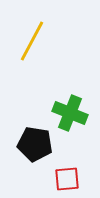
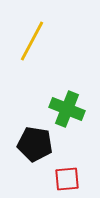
green cross: moved 3 px left, 4 px up
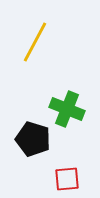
yellow line: moved 3 px right, 1 px down
black pentagon: moved 2 px left, 5 px up; rotated 8 degrees clockwise
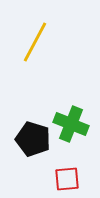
green cross: moved 4 px right, 15 px down
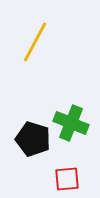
green cross: moved 1 px up
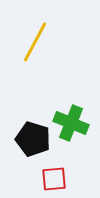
red square: moved 13 px left
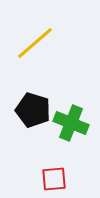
yellow line: moved 1 px down; rotated 21 degrees clockwise
black pentagon: moved 29 px up
